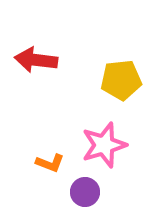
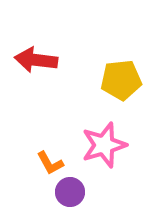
orange L-shape: rotated 40 degrees clockwise
purple circle: moved 15 px left
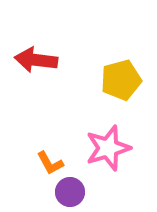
yellow pentagon: rotated 9 degrees counterclockwise
pink star: moved 4 px right, 3 px down
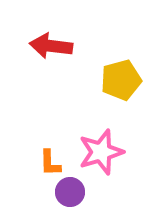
red arrow: moved 15 px right, 14 px up
pink star: moved 7 px left, 4 px down
orange L-shape: rotated 28 degrees clockwise
